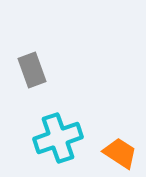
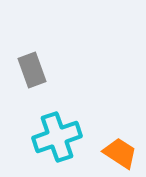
cyan cross: moved 1 px left, 1 px up
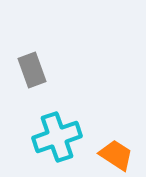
orange trapezoid: moved 4 px left, 2 px down
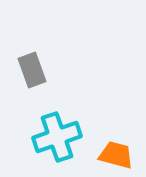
orange trapezoid: rotated 18 degrees counterclockwise
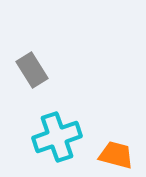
gray rectangle: rotated 12 degrees counterclockwise
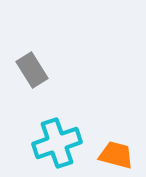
cyan cross: moved 6 px down
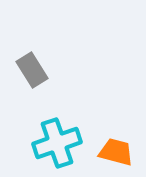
orange trapezoid: moved 3 px up
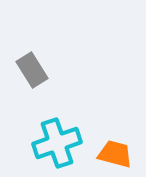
orange trapezoid: moved 1 px left, 2 px down
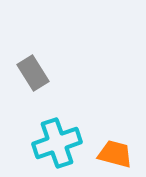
gray rectangle: moved 1 px right, 3 px down
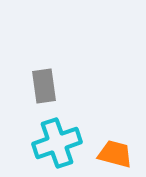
gray rectangle: moved 11 px right, 13 px down; rotated 24 degrees clockwise
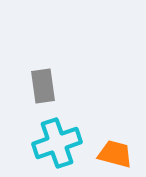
gray rectangle: moved 1 px left
